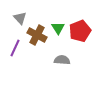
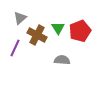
gray triangle: rotated 32 degrees clockwise
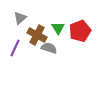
gray semicircle: moved 13 px left, 12 px up; rotated 14 degrees clockwise
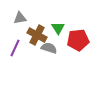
gray triangle: rotated 32 degrees clockwise
red pentagon: moved 2 px left, 9 px down; rotated 15 degrees clockwise
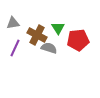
gray triangle: moved 7 px left, 5 px down
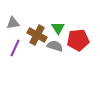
gray semicircle: moved 6 px right, 2 px up
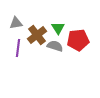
gray triangle: moved 3 px right
brown cross: rotated 24 degrees clockwise
purple line: moved 3 px right; rotated 18 degrees counterclockwise
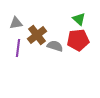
green triangle: moved 21 px right, 9 px up; rotated 16 degrees counterclockwise
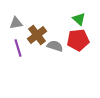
purple line: rotated 24 degrees counterclockwise
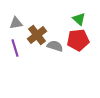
purple line: moved 3 px left
